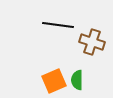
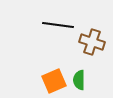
green semicircle: moved 2 px right
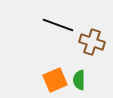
black line: rotated 12 degrees clockwise
orange square: moved 1 px right, 1 px up
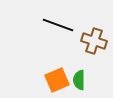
brown cross: moved 2 px right, 1 px up
orange square: moved 2 px right
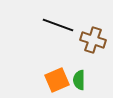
brown cross: moved 1 px left, 1 px up
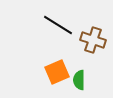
black line: rotated 12 degrees clockwise
orange square: moved 8 px up
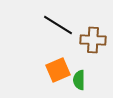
brown cross: rotated 15 degrees counterclockwise
orange square: moved 1 px right, 2 px up
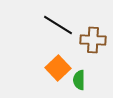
orange square: moved 2 px up; rotated 20 degrees counterclockwise
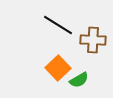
green semicircle: rotated 120 degrees counterclockwise
